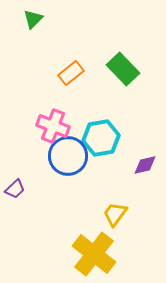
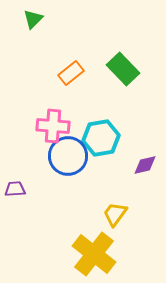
pink cross: rotated 16 degrees counterclockwise
purple trapezoid: rotated 140 degrees counterclockwise
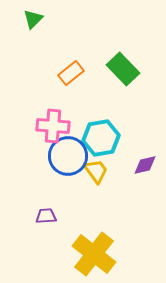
purple trapezoid: moved 31 px right, 27 px down
yellow trapezoid: moved 19 px left, 43 px up; rotated 108 degrees clockwise
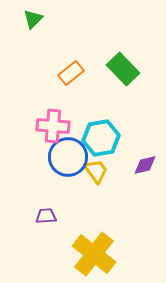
blue circle: moved 1 px down
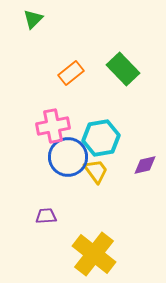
pink cross: rotated 16 degrees counterclockwise
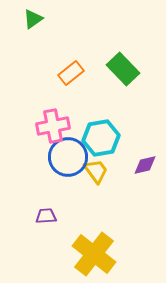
green triangle: rotated 10 degrees clockwise
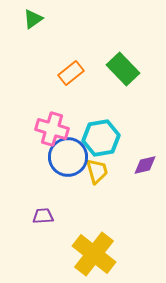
pink cross: moved 1 px left, 3 px down; rotated 28 degrees clockwise
yellow trapezoid: moved 1 px right; rotated 20 degrees clockwise
purple trapezoid: moved 3 px left
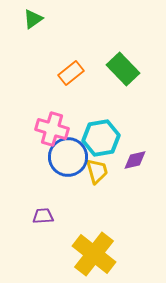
purple diamond: moved 10 px left, 5 px up
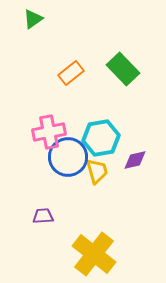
pink cross: moved 3 px left, 3 px down; rotated 28 degrees counterclockwise
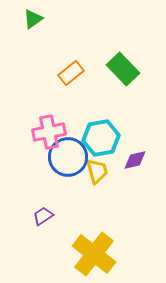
purple trapezoid: rotated 30 degrees counterclockwise
